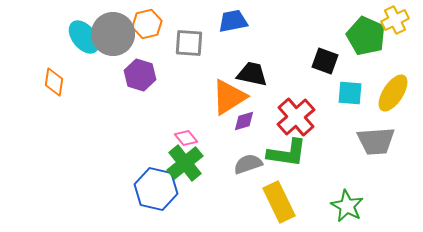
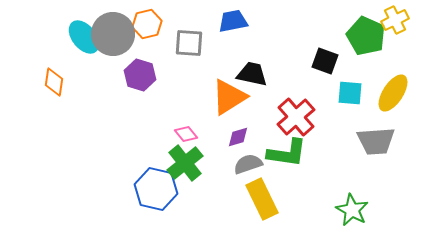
purple diamond: moved 6 px left, 16 px down
pink diamond: moved 4 px up
yellow rectangle: moved 17 px left, 3 px up
green star: moved 5 px right, 4 px down
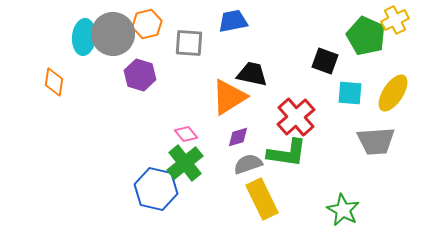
cyan ellipse: rotated 44 degrees clockwise
green star: moved 9 px left
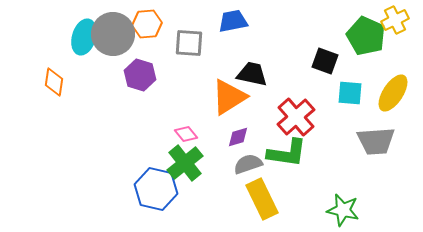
orange hexagon: rotated 8 degrees clockwise
cyan ellipse: rotated 12 degrees clockwise
green star: rotated 16 degrees counterclockwise
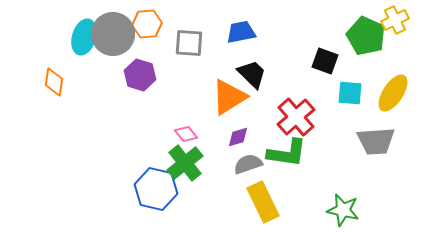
blue trapezoid: moved 8 px right, 11 px down
black trapezoid: rotated 32 degrees clockwise
yellow rectangle: moved 1 px right, 3 px down
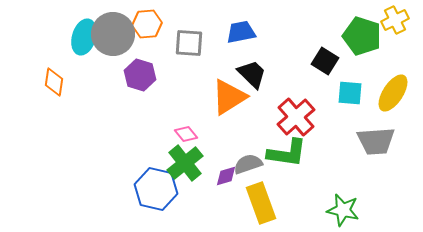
green pentagon: moved 4 px left; rotated 6 degrees counterclockwise
black square: rotated 12 degrees clockwise
purple diamond: moved 12 px left, 39 px down
yellow rectangle: moved 2 px left, 1 px down; rotated 6 degrees clockwise
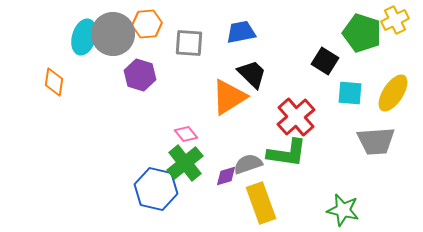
green pentagon: moved 3 px up
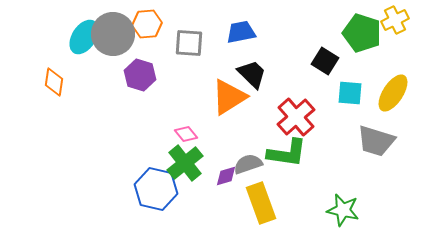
cyan ellipse: rotated 16 degrees clockwise
gray trapezoid: rotated 21 degrees clockwise
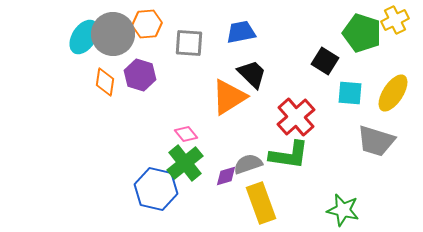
orange diamond: moved 51 px right
green L-shape: moved 2 px right, 2 px down
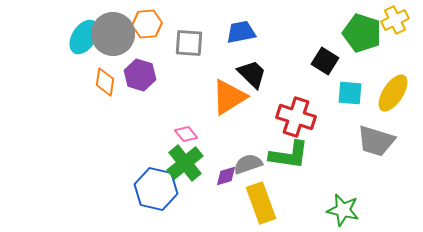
red cross: rotated 30 degrees counterclockwise
